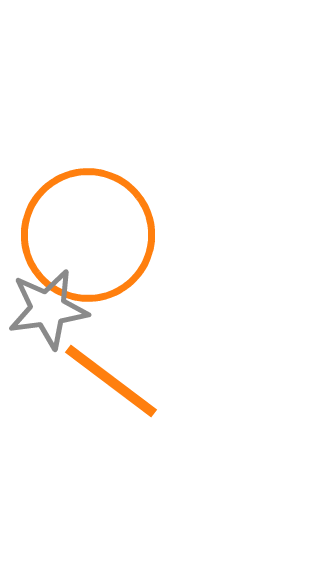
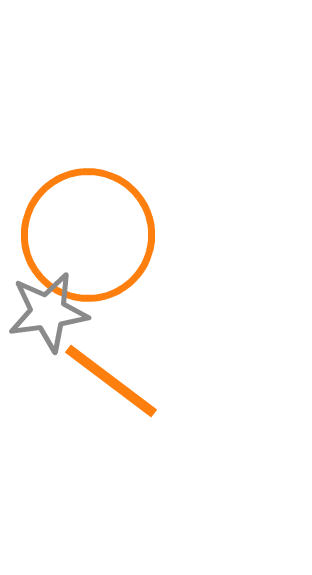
gray star: moved 3 px down
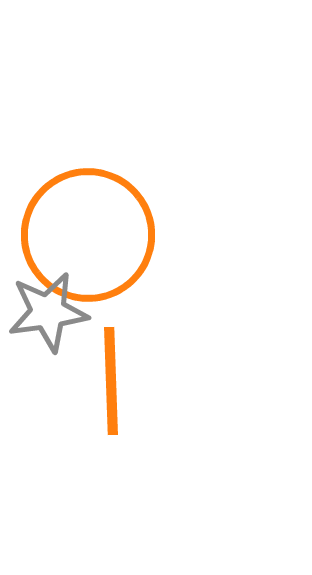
orange line: rotated 51 degrees clockwise
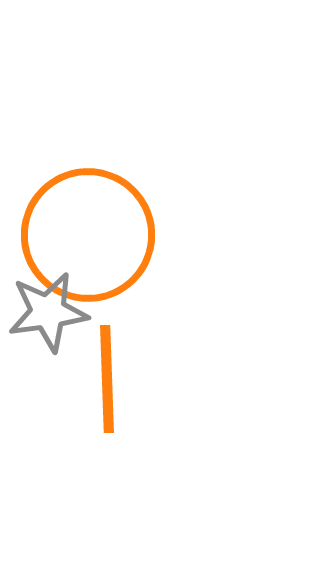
orange line: moved 4 px left, 2 px up
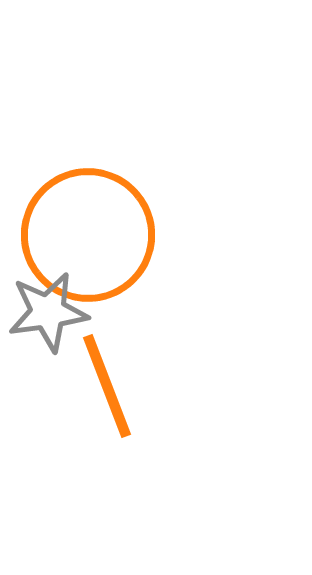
orange line: moved 7 px down; rotated 19 degrees counterclockwise
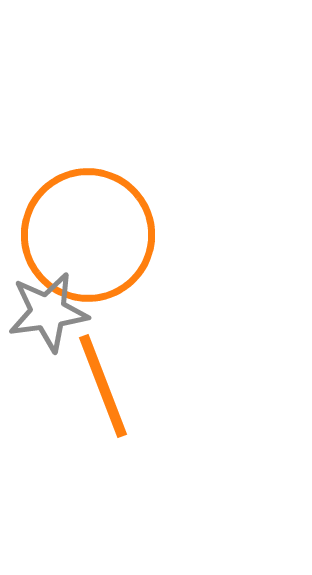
orange line: moved 4 px left
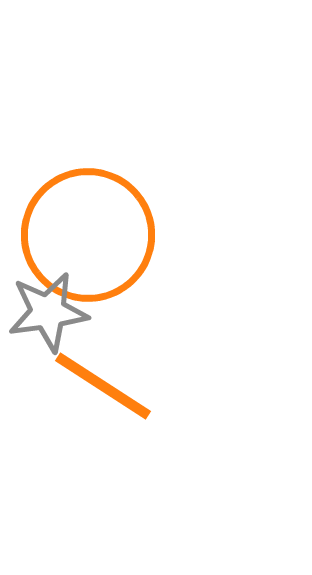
orange line: rotated 36 degrees counterclockwise
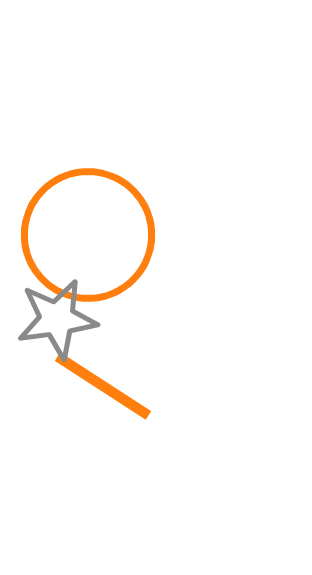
gray star: moved 9 px right, 7 px down
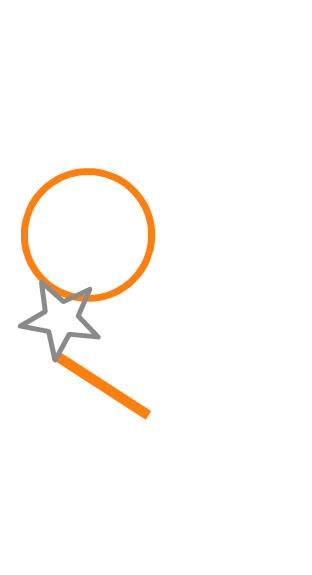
gray star: moved 4 px right; rotated 18 degrees clockwise
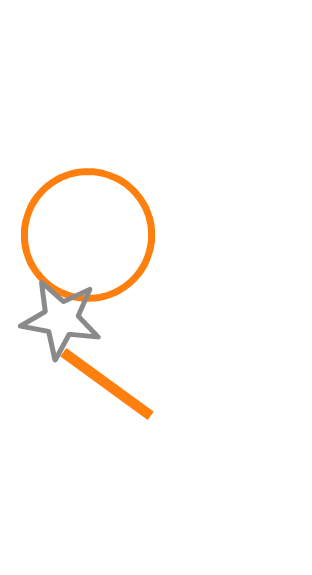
orange line: moved 4 px right, 2 px up; rotated 3 degrees clockwise
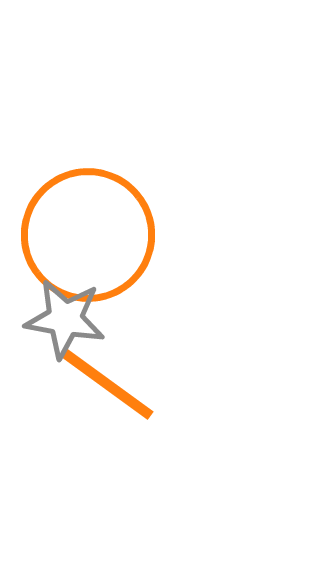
gray star: moved 4 px right
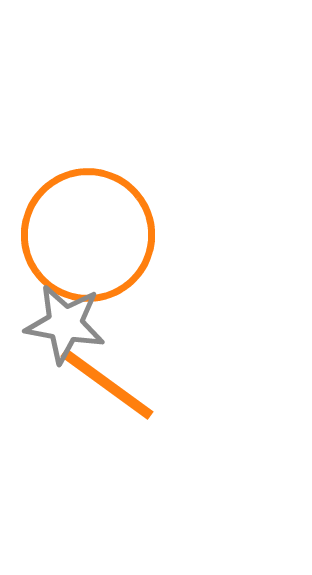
gray star: moved 5 px down
